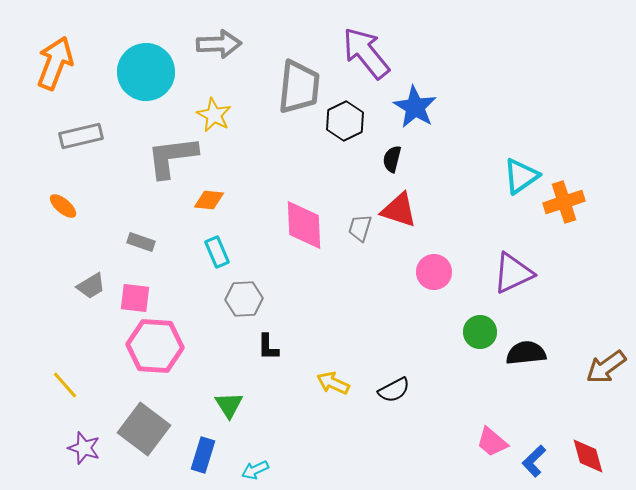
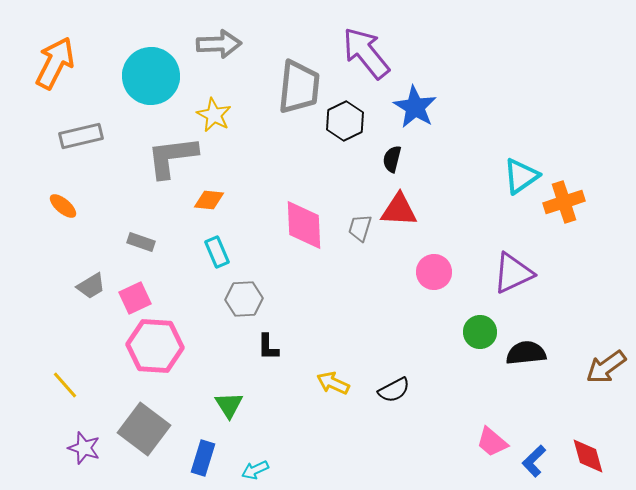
orange arrow at (55, 63): rotated 6 degrees clockwise
cyan circle at (146, 72): moved 5 px right, 4 px down
red triangle at (399, 210): rotated 15 degrees counterclockwise
pink square at (135, 298): rotated 32 degrees counterclockwise
blue rectangle at (203, 455): moved 3 px down
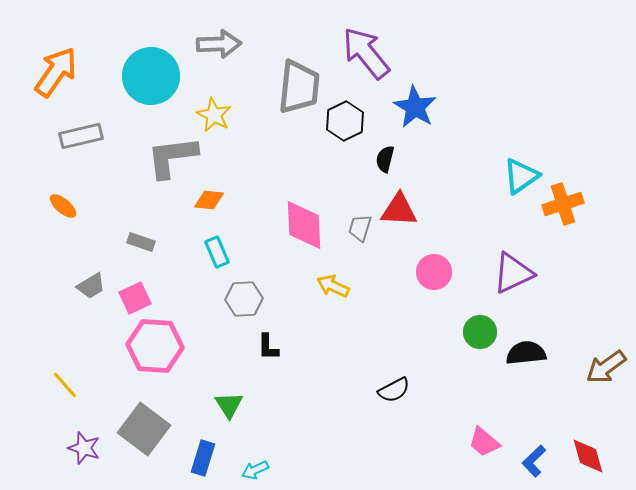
orange arrow at (55, 63): moved 1 px right, 9 px down; rotated 8 degrees clockwise
black semicircle at (392, 159): moved 7 px left
orange cross at (564, 202): moved 1 px left, 2 px down
yellow arrow at (333, 383): moved 97 px up
pink trapezoid at (492, 442): moved 8 px left
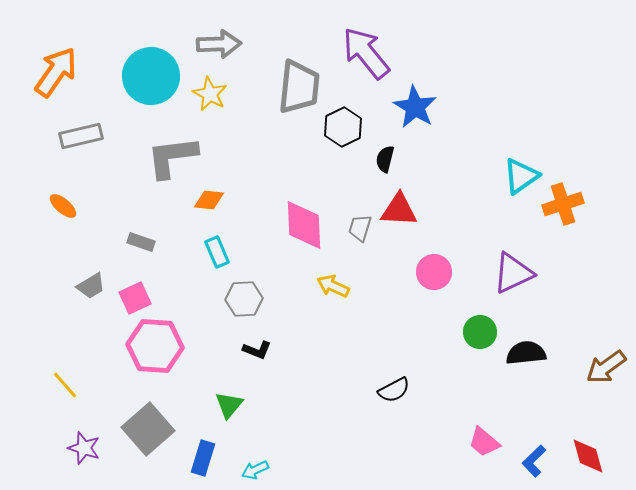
yellow star at (214, 115): moved 4 px left, 21 px up
black hexagon at (345, 121): moved 2 px left, 6 px down
black L-shape at (268, 347): moved 11 px left, 3 px down; rotated 68 degrees counterclockwise
green triangle at (229, 405): rotated 12 degrees clockwise
gray square at (144, 429): moved 4 px right; rotated 12 degrees clockwise
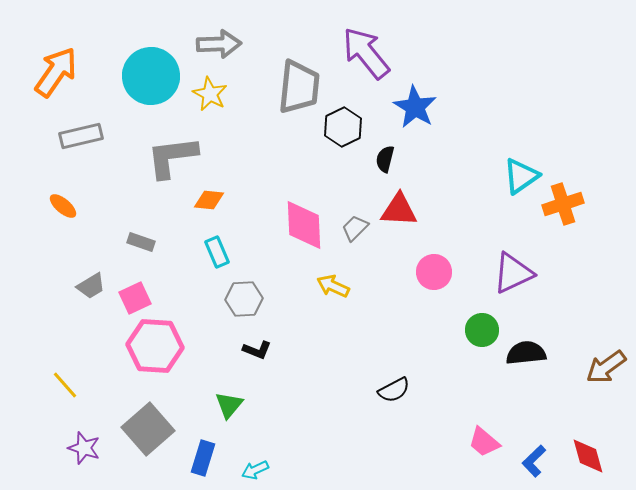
gray trapezoid at (360, 228): moved 5 px left; rotated 28 degrees clockwise
green circle at (480, 332): moved 2 px right, 2 px up
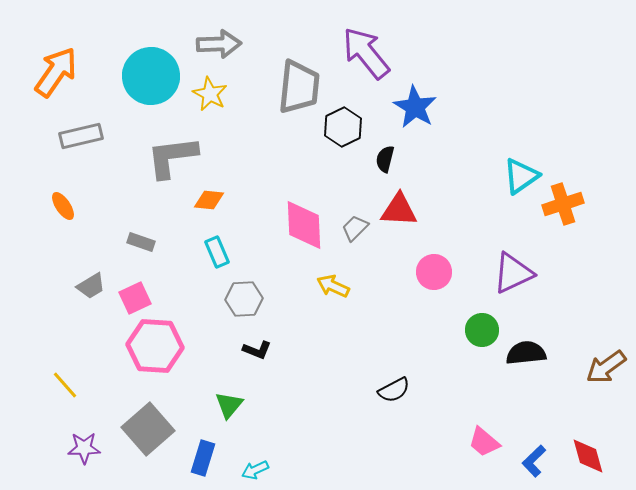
orange ellipse at (63, 206): rotated 16 degrees clockwise
purple star at (84, 448): rotated 20 degrees counterclockwise
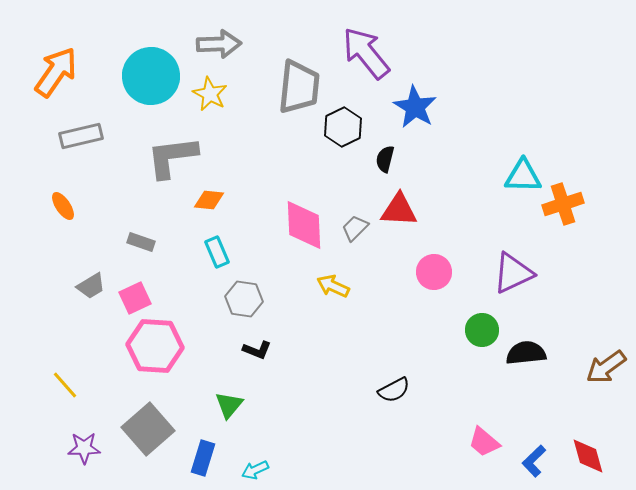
cyan triangle at (521, 176): moved 2 px right; rotated 36 degrees clockwise
gray hexagon at (244, 299): rotated 12 degrees clockwise
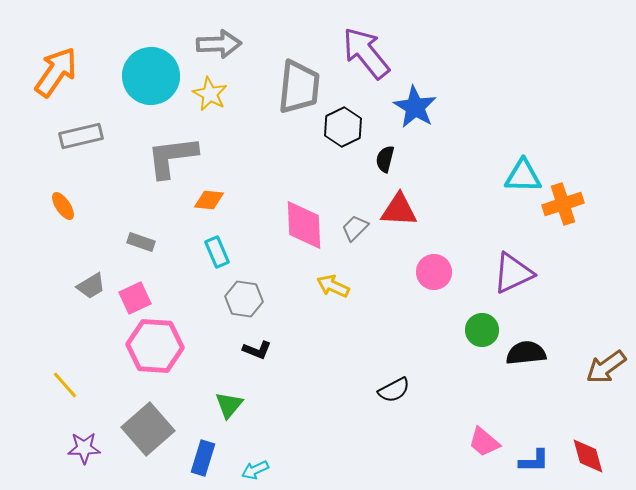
blue L-shape at (534, 461): rotated 136 degrees counterclockwise
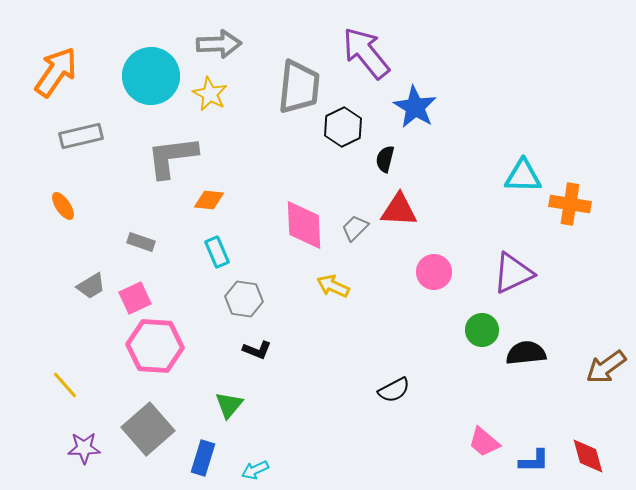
orange cross at (563, 204): moved 7 px right; rotated 27 degrees clockwise
